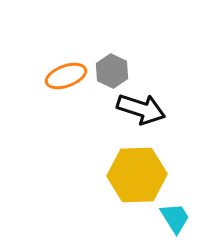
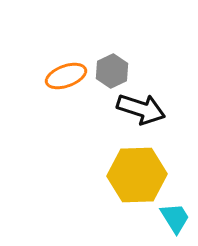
gray hexagon: rotated 8 degrees clockwise
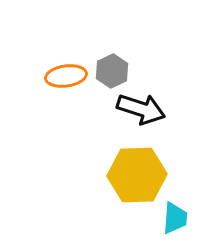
orange ellipse: rotated 12 degrees clockwise
cyan trapezoid: rotated 36 degrees clockwise
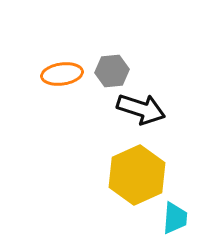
gray hexagon: rotated 20 degrees clockwise
orange ellipse: moved 4 px left, 2 px up
yellow hexagon: rotated 22 degrees counterclockwise
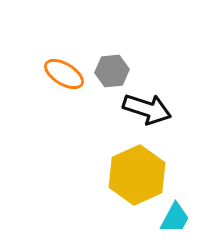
orange ellipse: moved 2 px right; rotated 39 degrees clockwise
black arrow: moved 6 px right
cyan trapezoid: rotated 24 degrees clockwise
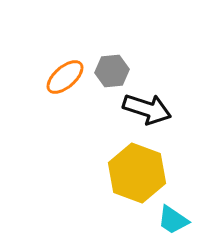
orange ellipse: moved 1 px right, 3 px down; rotated 72 degrees counterclockwise
yellow hexagon: moved 2 px up; rotated 16 degrees counterclockwise
cyan trapezoid: moved 2 px left, 2 px down; rotated 96 degrees clockwise
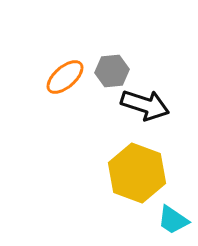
black arrow: moved 2 px left, 4 px up
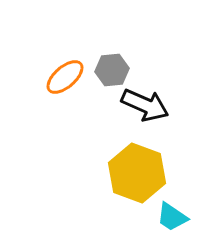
gray hexagon: moved 1 px up
black arrow: rotated 6 degrees clockwise
cyan trapezoid: moved 1 px left, 3 px up
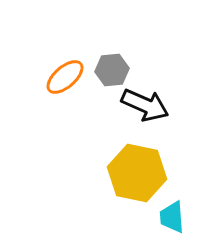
yellow hexagon: rotated 8 degrees counterclockwise
cyan trapezoid: rotated 52 degrees clockwise
